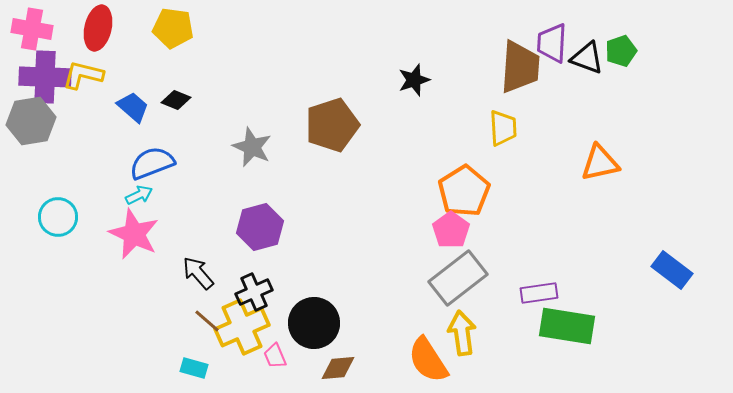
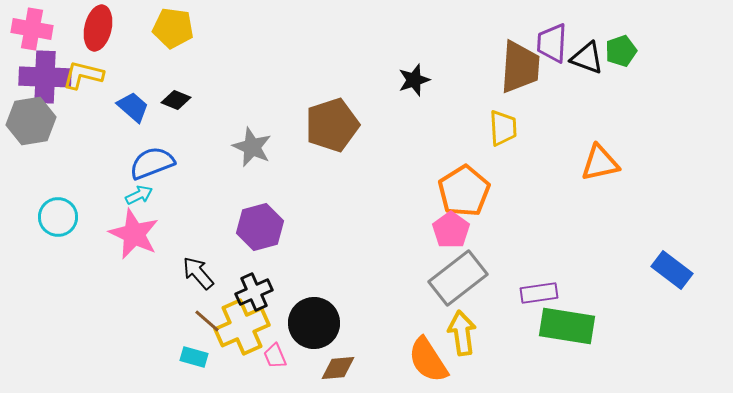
cyan rectangle: moved 11 px up
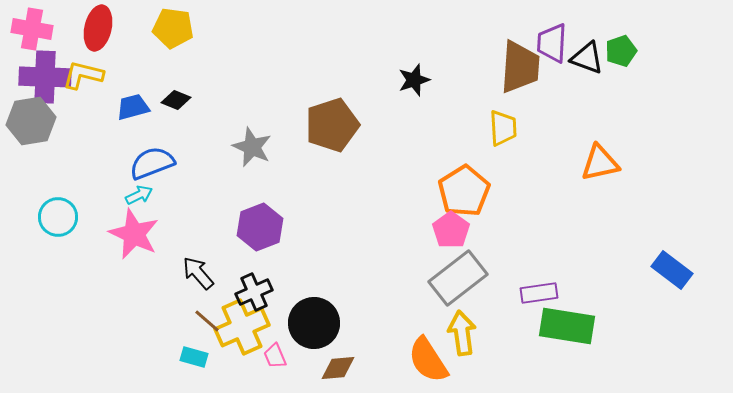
blue trapezoid: rotated 56 degrees counterclockwise
purple hexagon: rotated 6 degrees counterclockwise
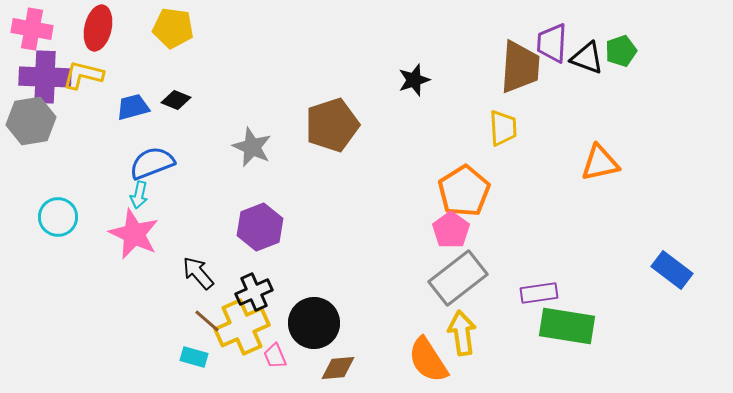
cyan arrow: rotated 128 degrees clockwise
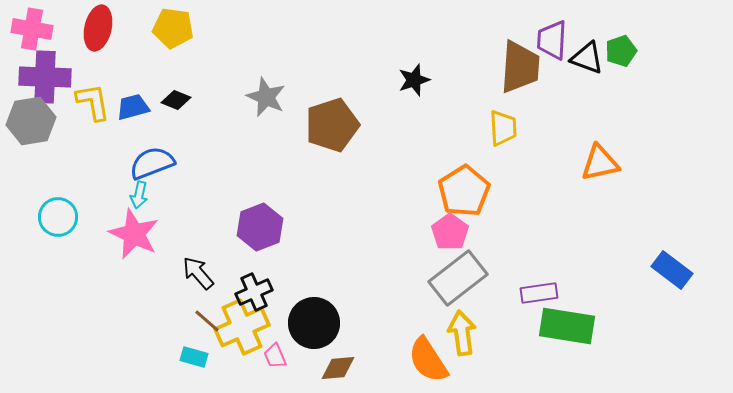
purple trapezoid: moved 3 px up
yellow L-shape: moved 10 px right, 27 px down; rotated 66 degrees clockwise
gray star: moved 14 px right, 50 px up
pink pentagon: moved 1 px left, 2 px down
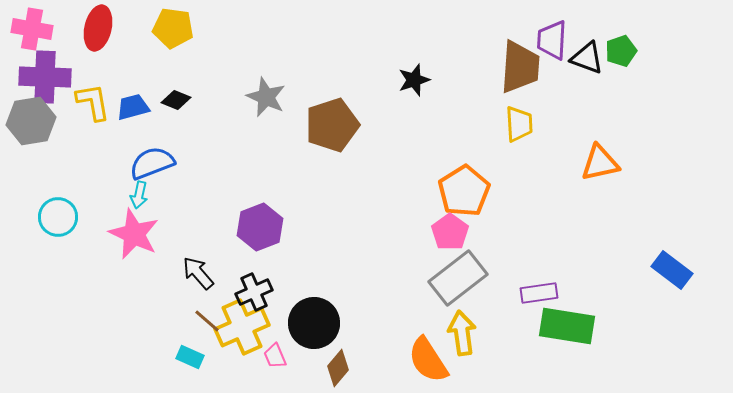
yellow trapezoid: moved 16 px right, 4 px up
cyan rectangle: moved 4 px left; rotated 8 degrees clockwise
brown diamond: rotated 45 degrees counterclockwise
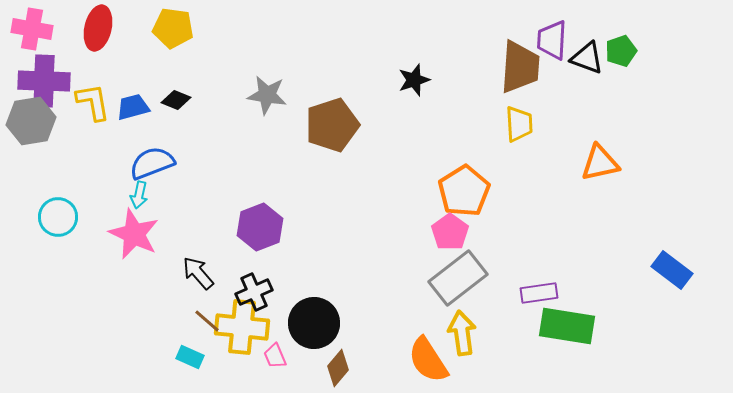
purple cross: moved 1 px left, 4 px down
gray star: moved 1 px right, 2 px up; rotated 15 degrees counterclockwise
yellow cross: rotated 30 degrees clockwise
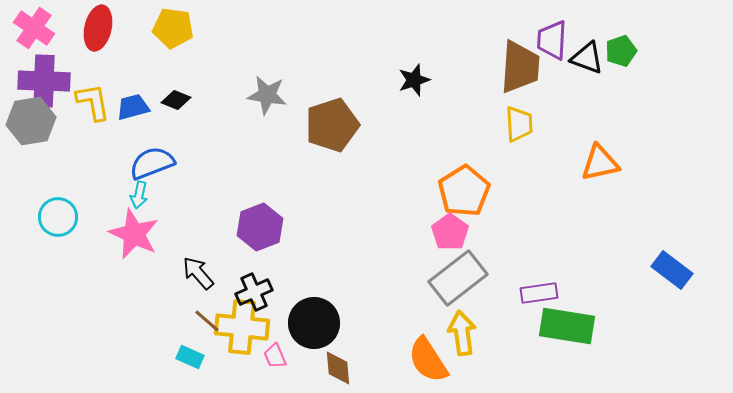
pink cross: moved 2 px right, 1 px up; rotated 24 degrees clockwise
brown diamond: rotated 45 degrees counterclockwise
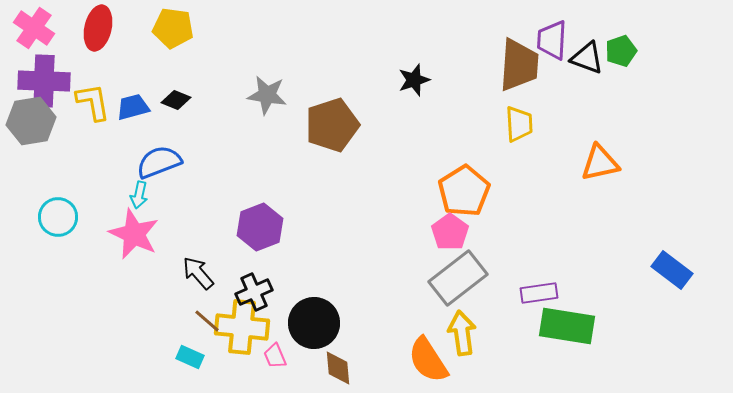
brown trapezoid: moved 1 px left, 2 px up
blue semicircle: moved 7 px right, 1 px up
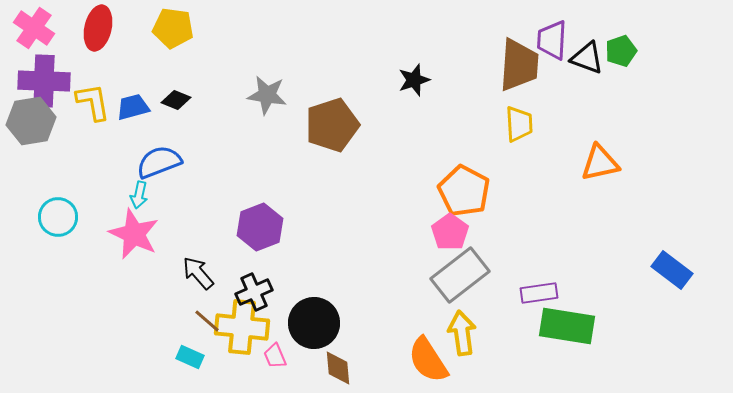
orange pentagon: rotated 12 degrees counterclockwise
gray rectangle: moved 2 px right, 3 px up
